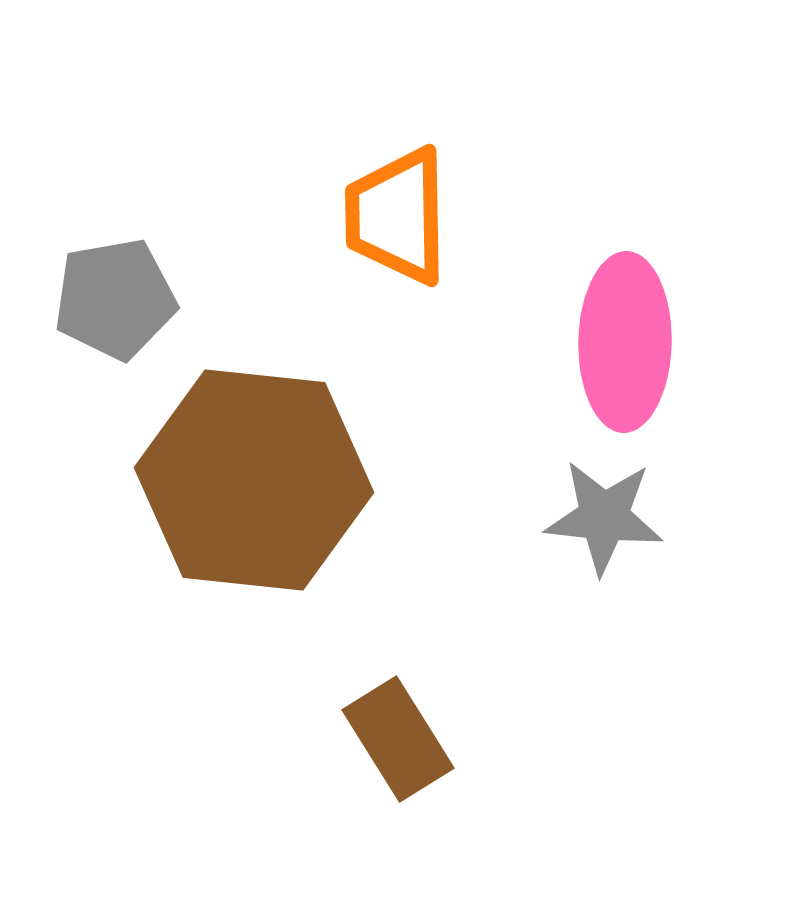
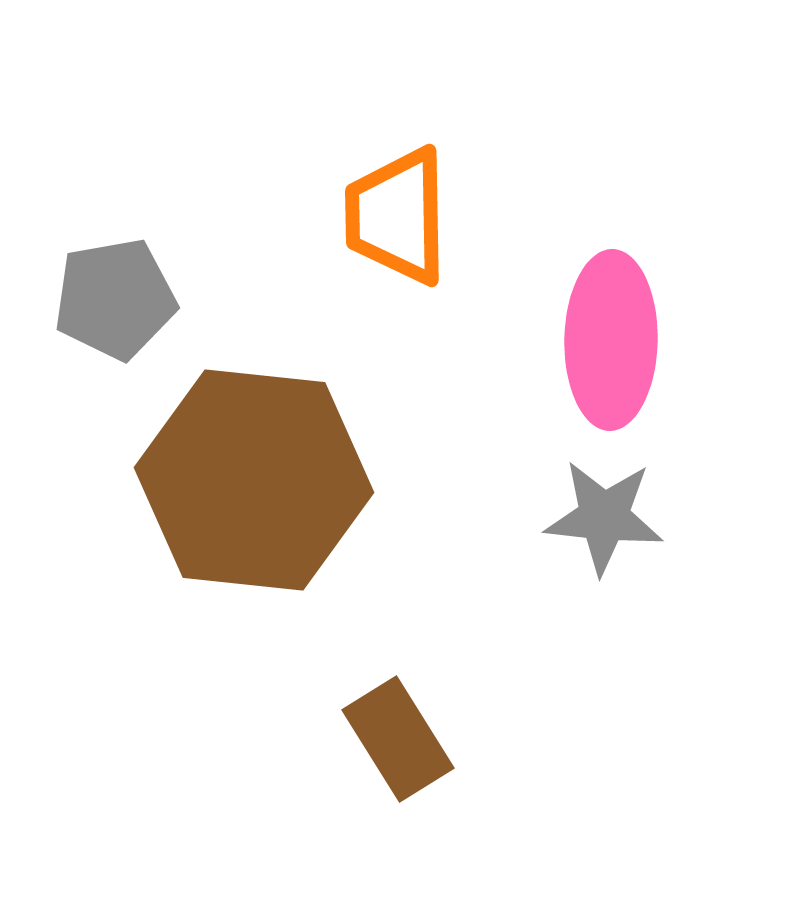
pink ellipse: moved 14 px left, 2 px up
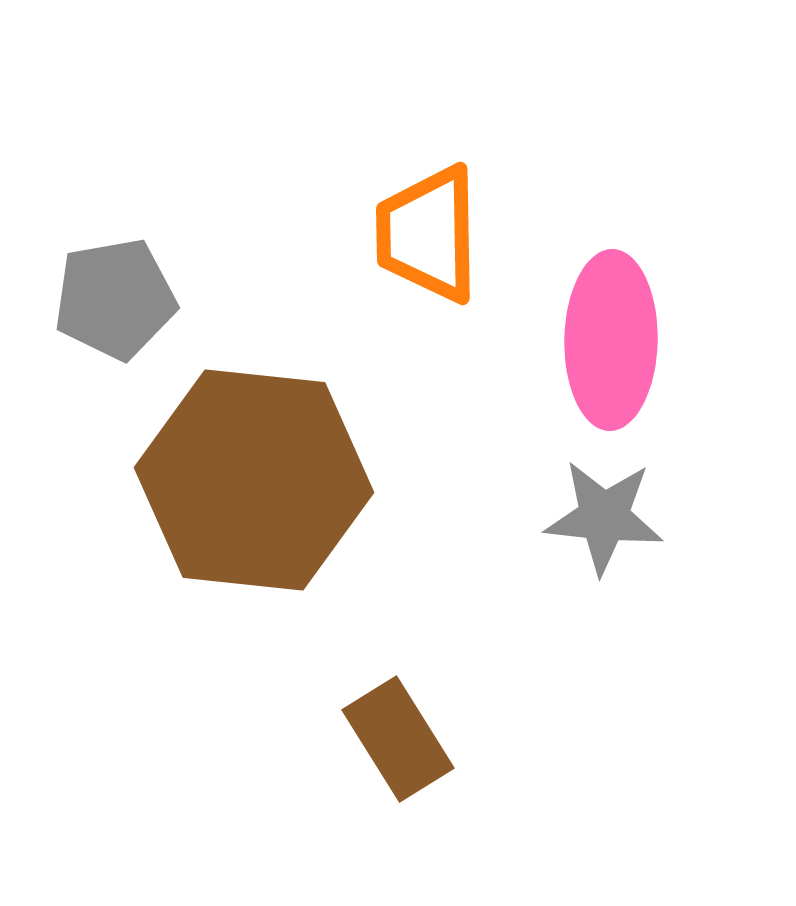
orange trapezoid: moved 31 px right, 18 px down
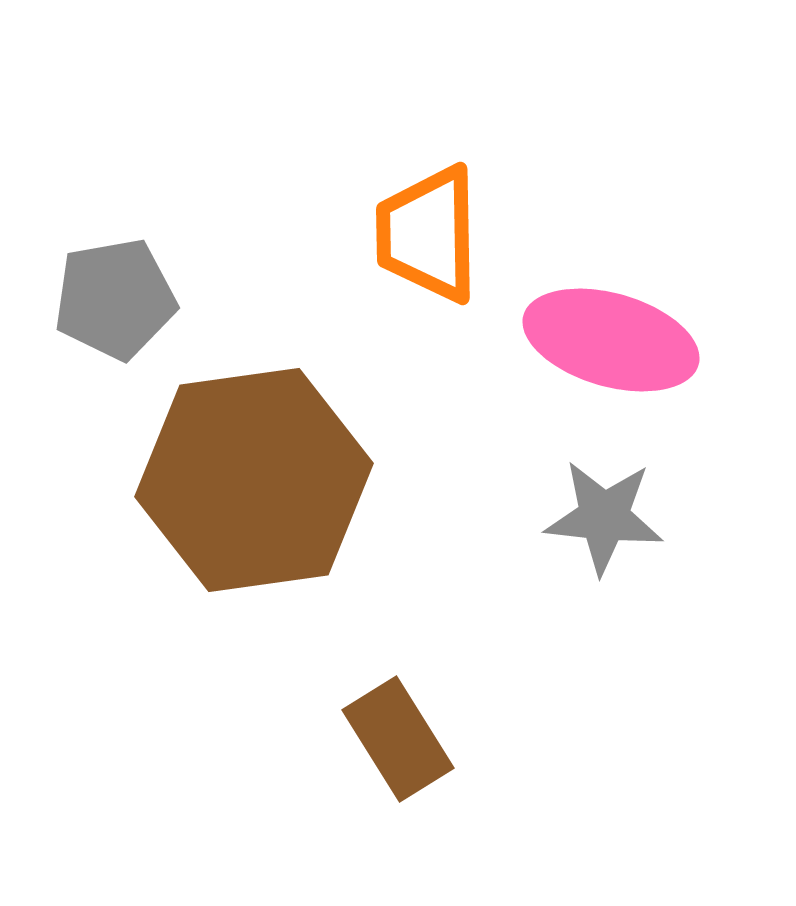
pink ellipse: rotated 75 degrees counterclockwise
brown hexagon: rotated 14 degrees counterclockwise
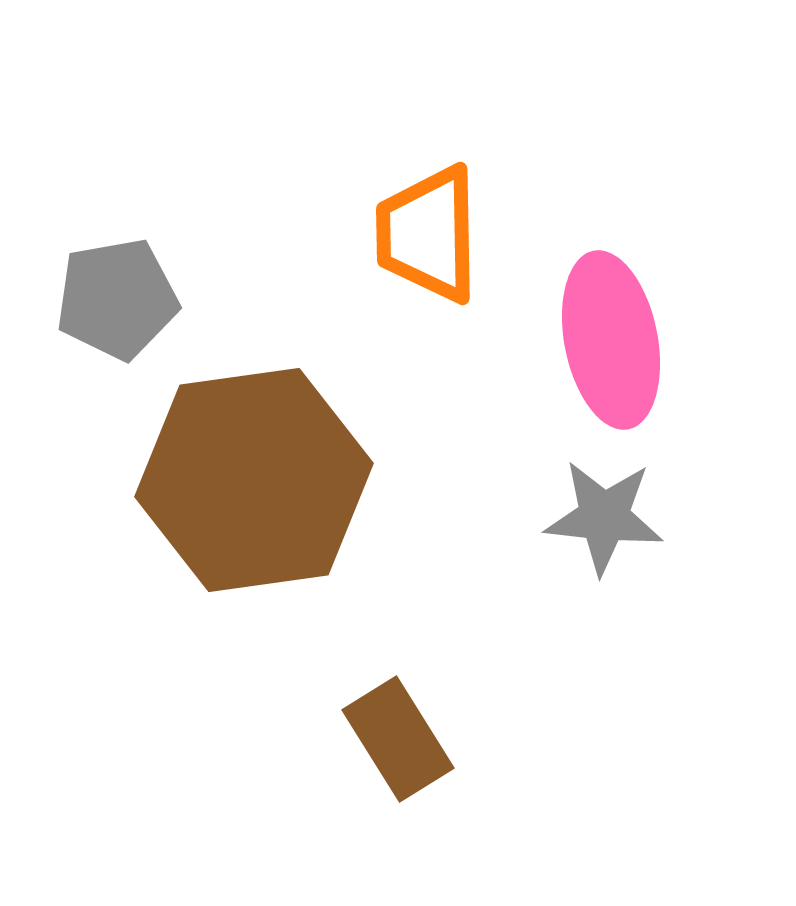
gray pentagon: moved 2 px right
pink ellipse: rotated 63 degrees clockwise
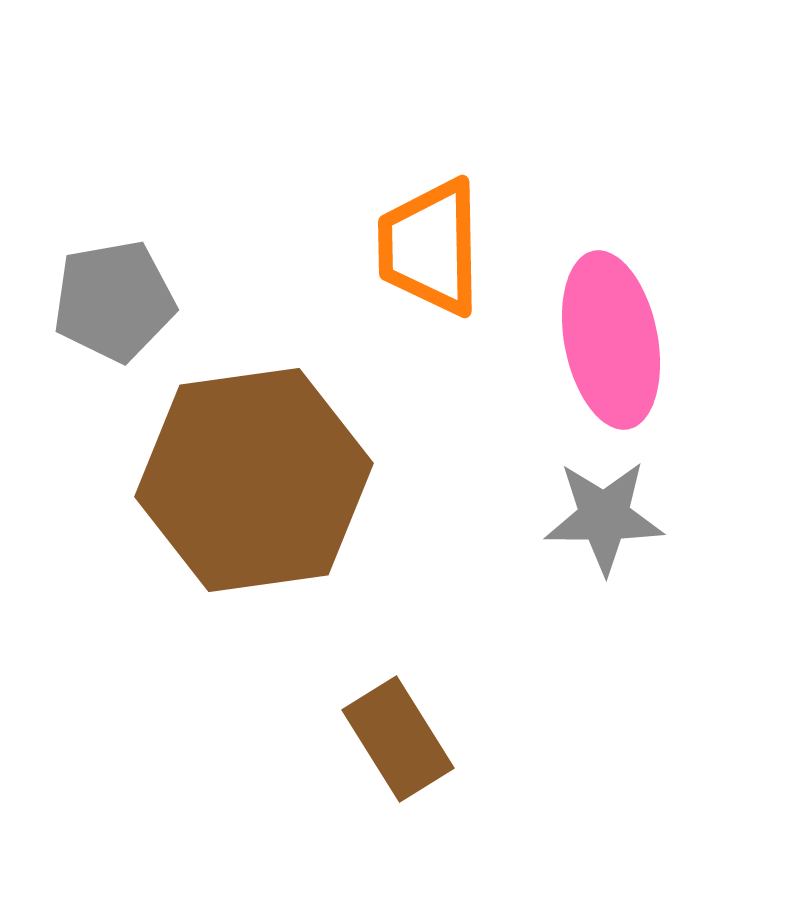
orange trapezoid: moved 2 px right, 13 px down
gray pentagon: moved 3 px left, 2 px down
gray star: rotated 6 degrees counterclockwise
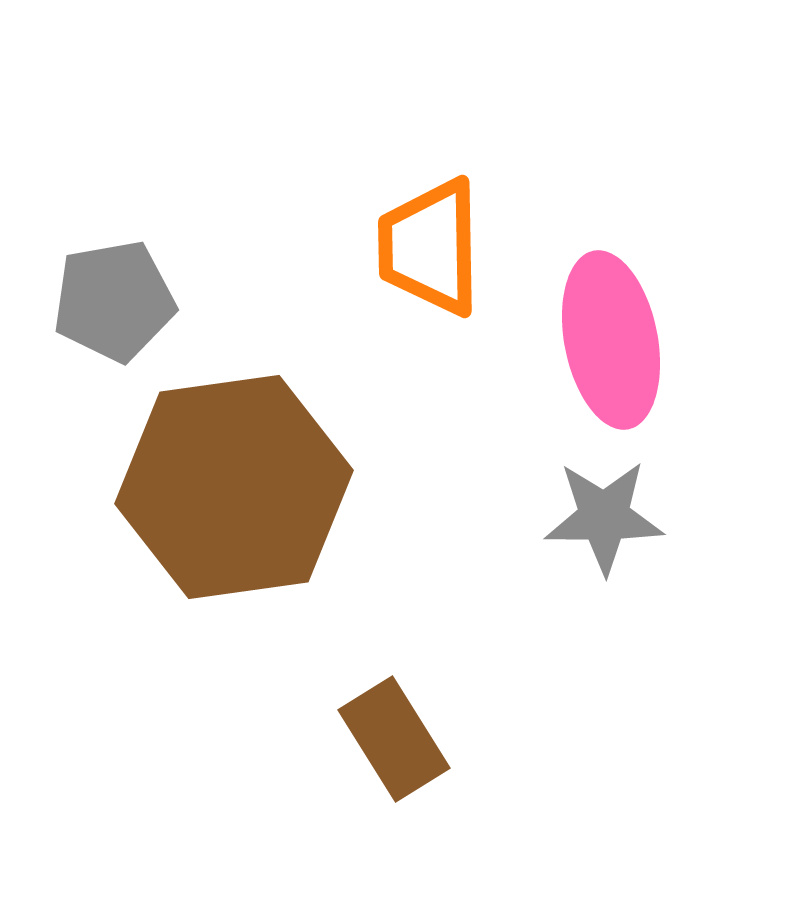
brown hexagon: moved 20 px left, 7 px down
brown rectangle: moved 4 px left
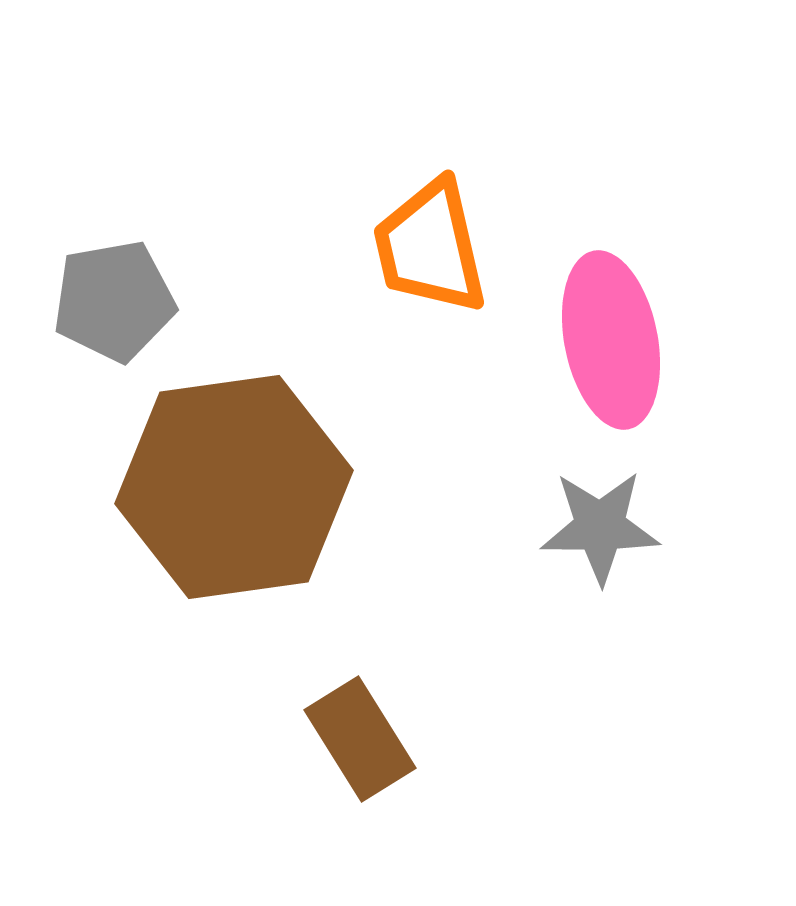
orange trapezoid: rotated 12 degrees counterclockwise
gray star: moved 4 px left, 10 px down
brown rectangle: moved 34 px left
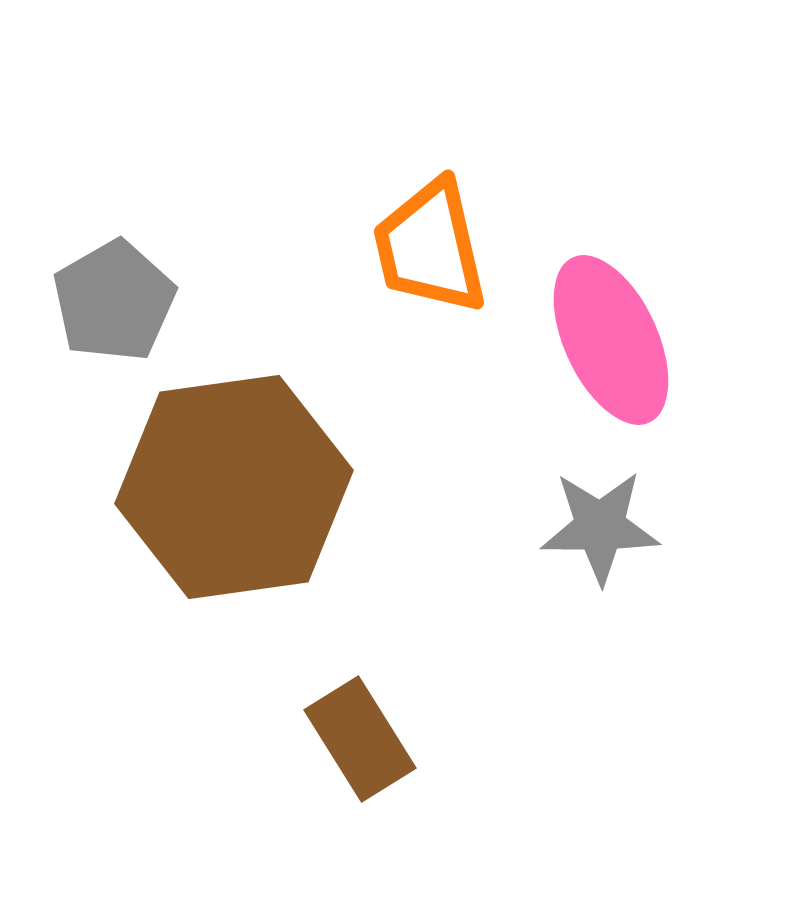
gray pentagon: rotated 20 degrees counterclockwise
pink ellipse: rotated 14 degrees counterclockwise
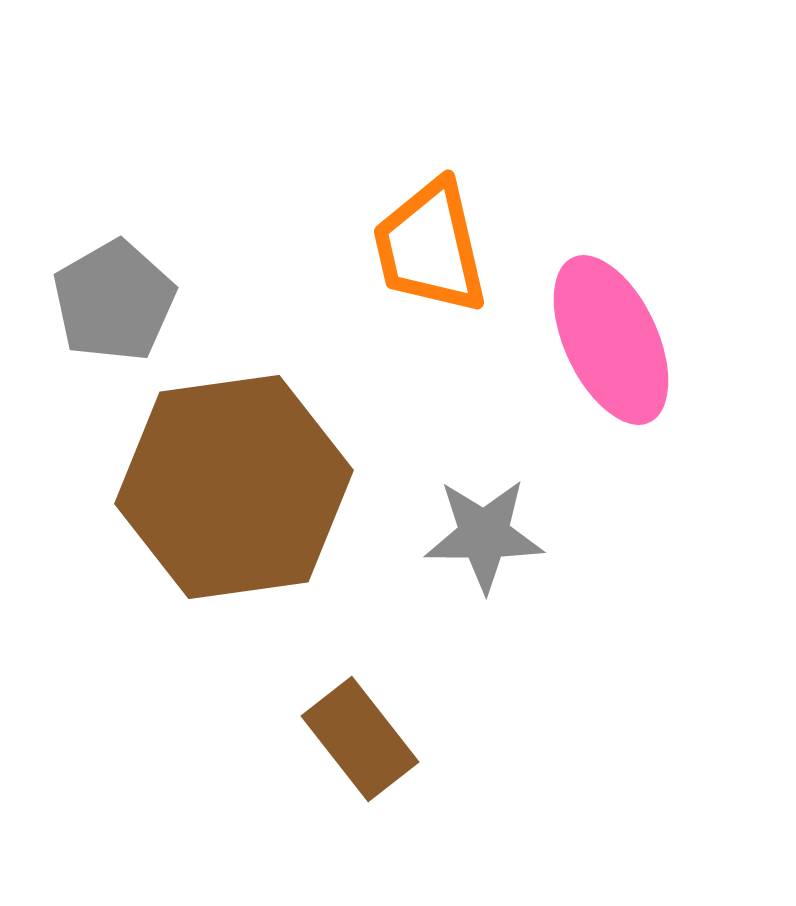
gray star: moved 116 px left, 8 px down
brown rectangle: rotated 6 degrees counterclockwise
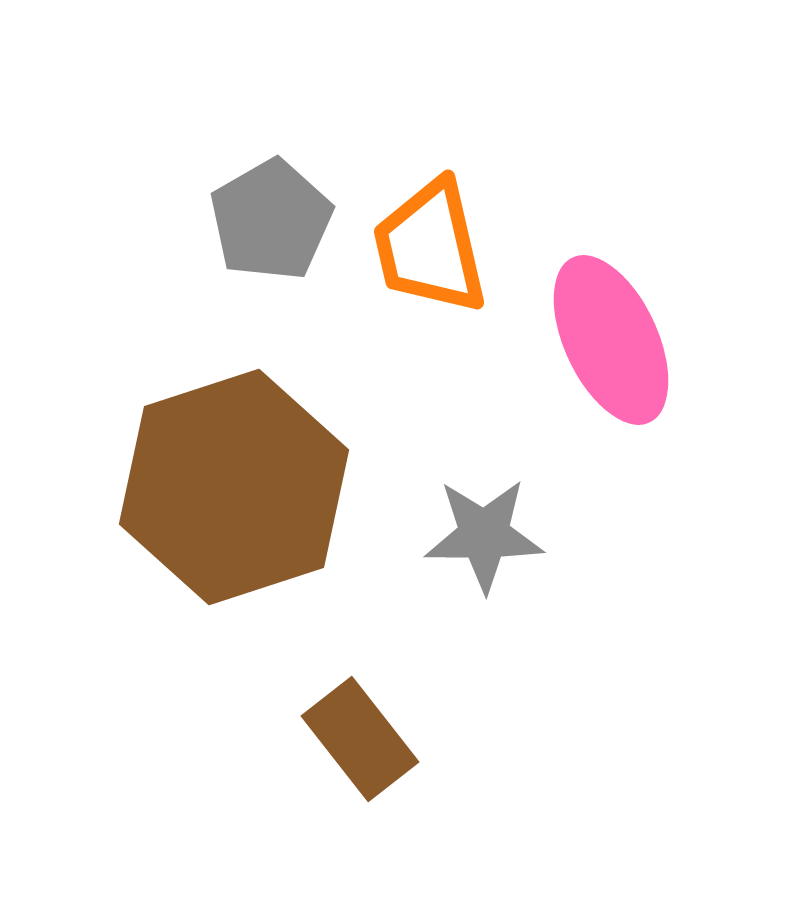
gray pentagon: moved 157 px right, 81 px up
brown hexagon: rotated 10 degrees counterclockwise
